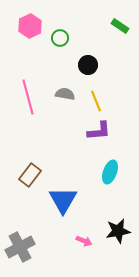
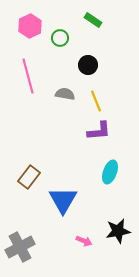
green rectangle: moved 27 px left, 6 px up
pink line: moved 21 px up
brown rectangle: moved 1 px left, 2 px down
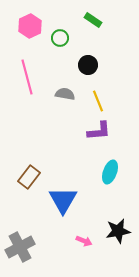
pink line: moved 1 px left, 1 px down
yellow line: moved 2 px right
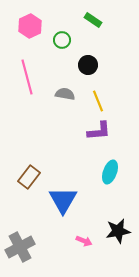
green circle: moved 2 px right, 2 px down
